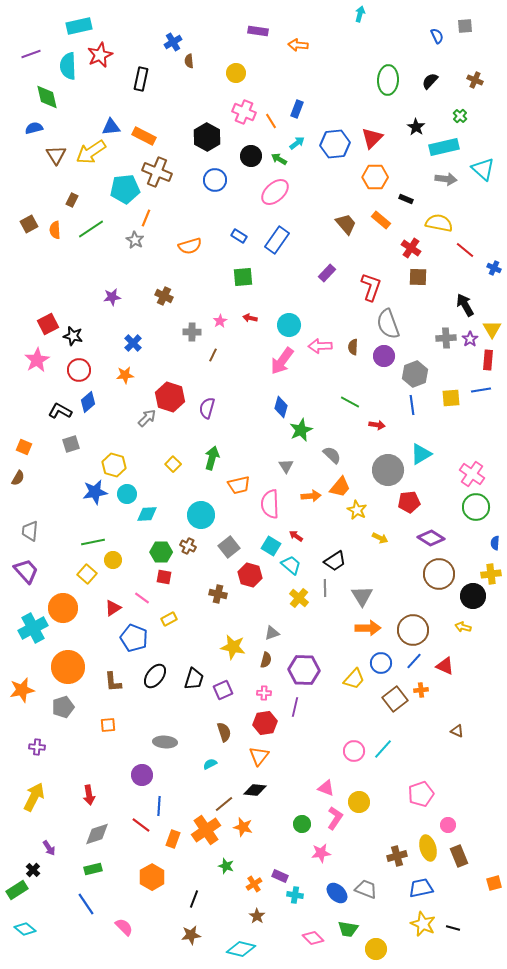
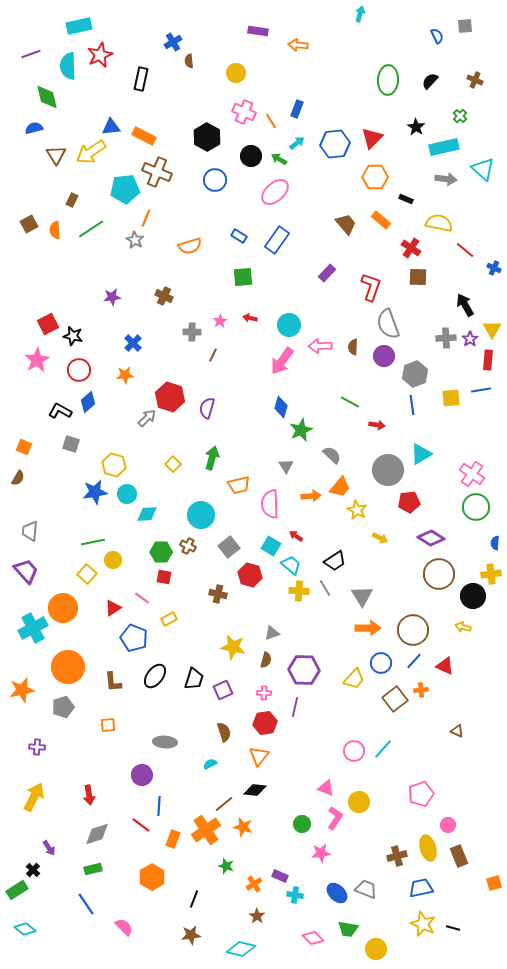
gray square at (71, 444): rotated 36 degrees clockwise
gray line at (325, 588): rotated 30 degrees counterclockwise
yellow cross at (299, 598): moved 7 px up; rotated 36 degrees counterclockwise
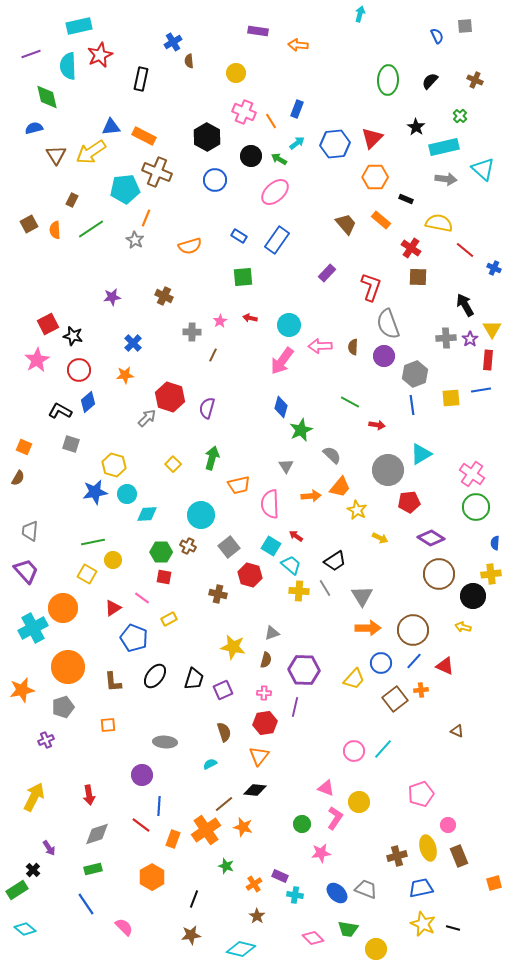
yellow square at (87, 574): rotated 12 degrees counterclockwise
purple cross at (37, 747): moved 9 px right, 7 px up; rotated 28 degrees counterclockwise
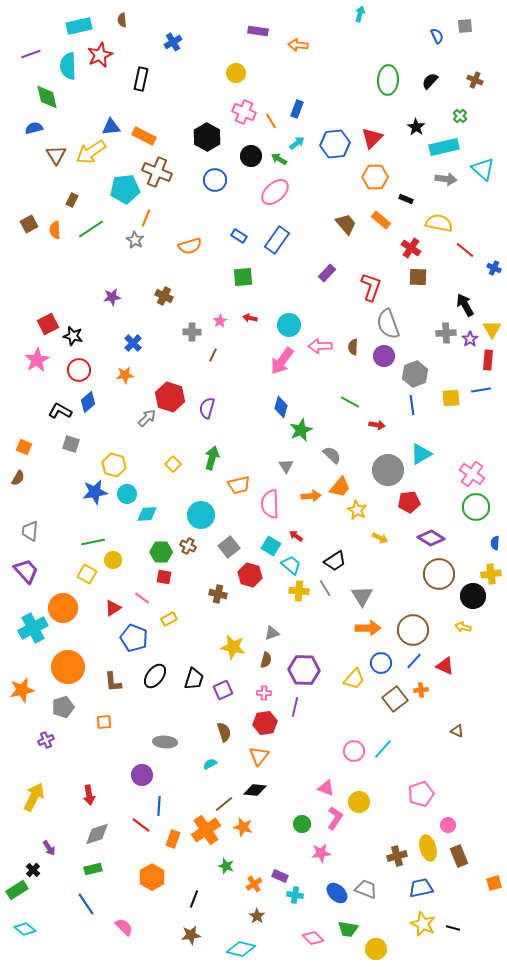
brown semicircle at (189, 61): moved 67 px left, 41 px up
gray cross at (446, 338): moved 5 px up
orange square at (108, 725): moved 4 px left, 3 px up
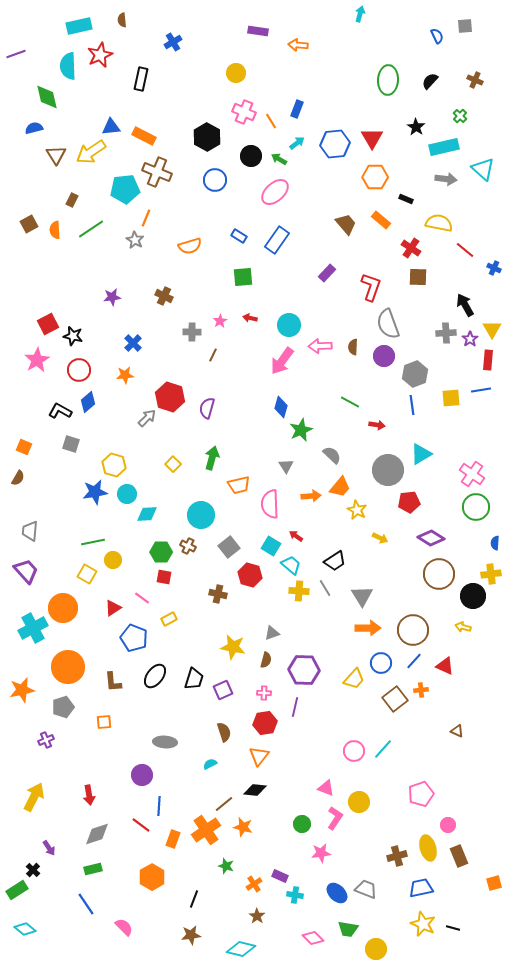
purple line at (31, 54): moved 15 px left
red triangle at (372, 138): rotated 15 degrees counterclockwise
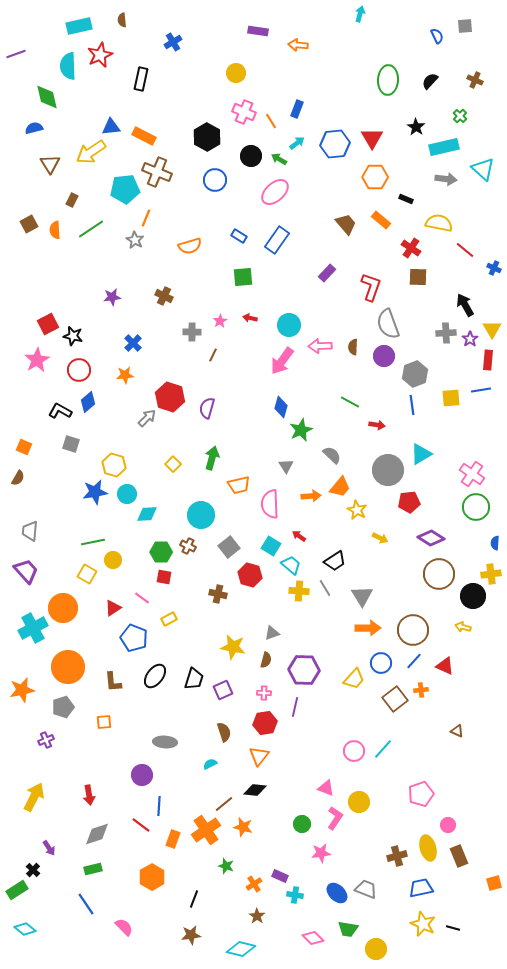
brown triangle at (56, 155): moved 6 px left, 9 px down
red arrow at (296, 536): moved 3 px right
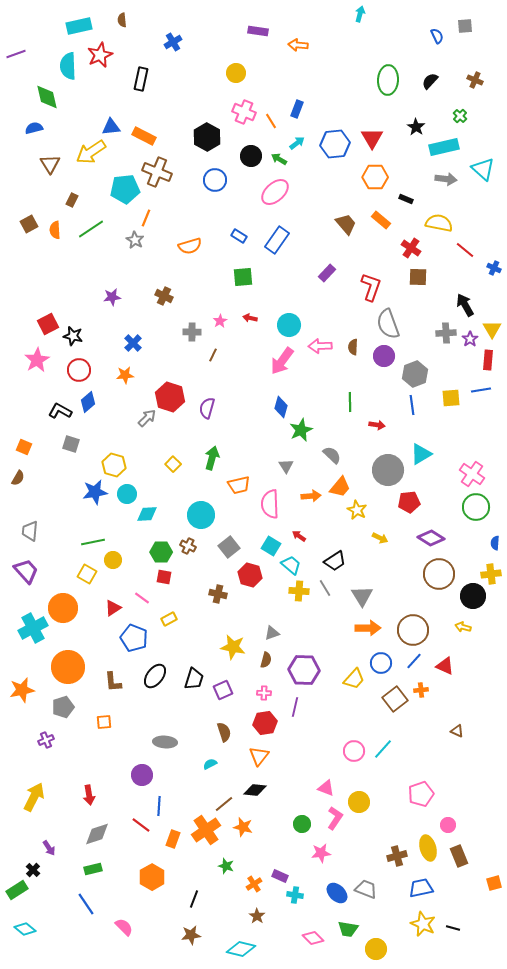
green line at (350, 402): rotated 60 degrees clockwise
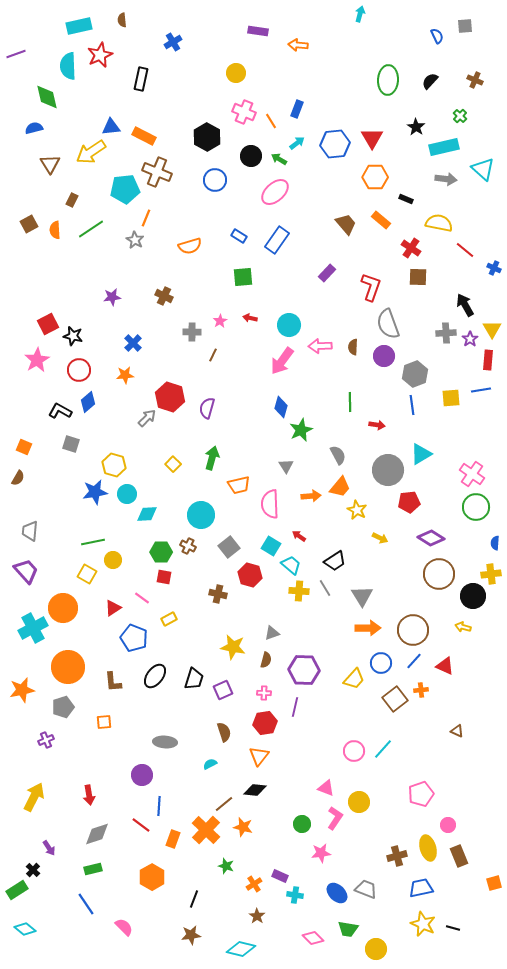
gray semicircle at (332, 455): moved 6 px right; rotated 18 degrees clockwise
orange cross at (206, 830): rotated 12 degrees counterclockwise
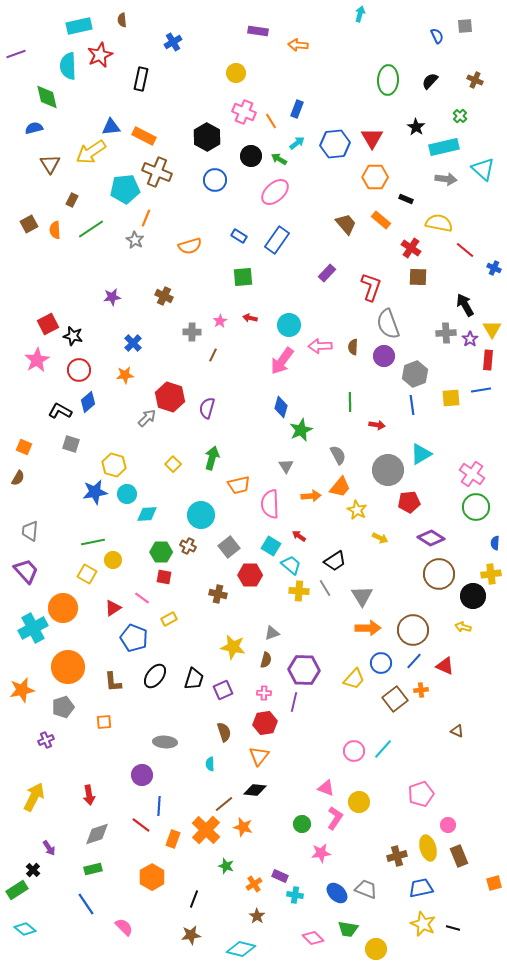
red hexagon at (250, 575): rotated 15 degrees counterclockwise
purple line at (295, 707): moved 1 px left, 5 px up
cyan semicircle at (210, 764): rotated 64 degrees counterclockwise
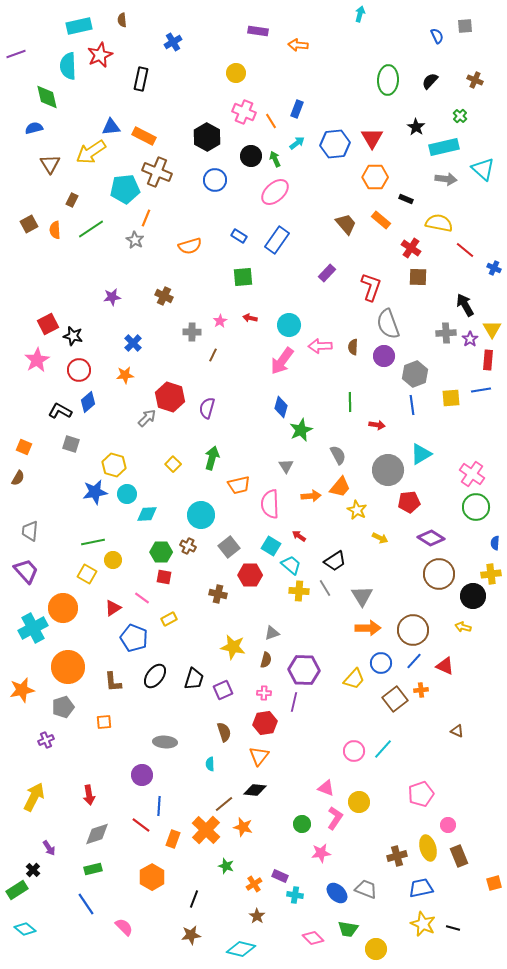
green arrow at (279, 159): moved 4 px left; rotated 35 degrees clockwise
